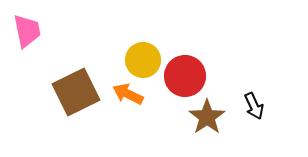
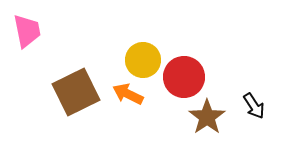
red circle: moved 1 px left, 1 px down
black arrow: rotated 8 degrees counterclockwise
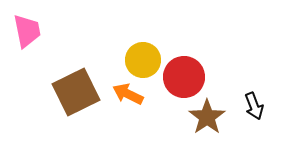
black arrow: rotated 12 degrees clockwise
